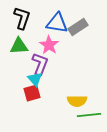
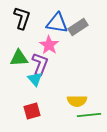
green triangle: moved 12 px down
red square: moved 18 px down
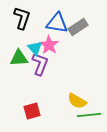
cyan triangle: moved 31 px up
yellow semicircle: rotated 30 degrees clockwise
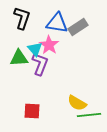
cyan triangle: moved 1 px down
yellow semicircle: moved 2 px down
red square: rotated 18 degrees clockwise
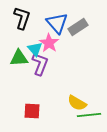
blue triangle: rotated 40 degrees clockwise
pink star: moved 2 px up
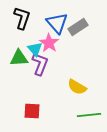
yellow semicircle: moved 16 px up
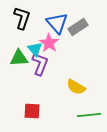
yellow semicircle: moved 1 px left
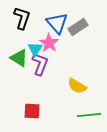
cyan triangle: rotated 14 degrees clockwise
green triangle: rotated 36 degrees clockwise
yellow semicircle: moved 1 px right, 1 px up
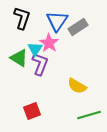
blue triangle: moved 2 px up; rotated 15 degrees clockwise
red square: rotated 24 degrees counterclockwise
green line: rotated 10 degrees counterclockwise
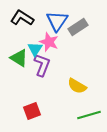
black L-shape: rotated 75 degrees counterclockwise
pink star: moved 1 px up; rotated 12 degrees counterclockwise
purple L-shape: moved 2 px right, 1 px down
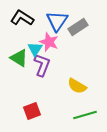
green line: moved 4 px left
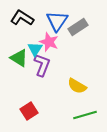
red square: moved 3 px left; rotated 12 degrees counterclockwise
